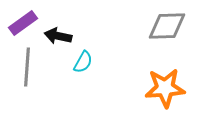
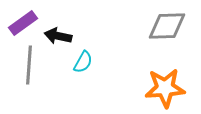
gray line: moved 2 px right, 2 px up
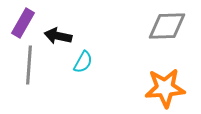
purple rectangle: rotated 24 degrees counterclockwise
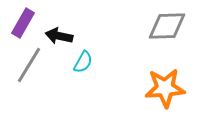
black arrow: moved 1 px right
gray line: rotated 27 degrees clockwise
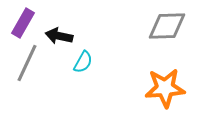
gray line: moved 2 px left, 2 px up; rotated 6 degrees counterclockwise
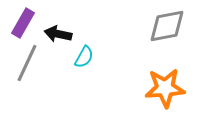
gray diamond: rotated 9 degrees counterclockwise
black arrow: moved 1 px left, 2 px up
cyan semicircle: moved 1 px right, 5 px up
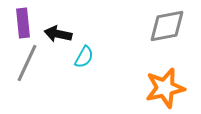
purple rectangle: rotated 36 degrees counterclockwise
orange star: rotated 9 degrees counterclockwise
